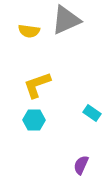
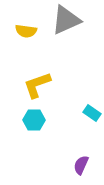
yellow semicircle: moved 3 px left
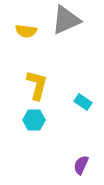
yellow L-shape: rotated 124 degrees clockwise
cyan rectangle: moved 9 px left, 11 px up
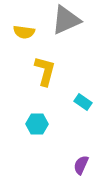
yellow semicircle: moved 2 px left, 1 px down
yellow L-shape: moved 8 px right, 14 px up
cyan hexagon: moved 3 px right, 4 px down
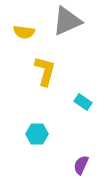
gray triangle: moved 1 px right, 1 px down
cyan hexagon: moved 10 px down
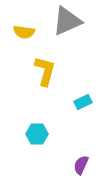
cyan rectangle: rotated 60 degrees counterclockwise
